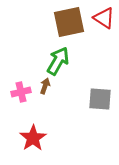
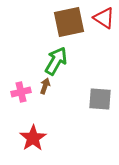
green arrow: moved 2 px left
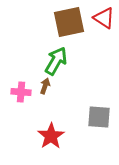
pink cross: rotated 18 degrees clockwise
gray square: moved 1 px left, 18 px down
red star: moved 18 px right, 2 px up
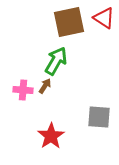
brown arrow: rotated 14 degrees clockwise
pink cross: moved 2 px right, 2 px up
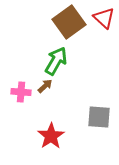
red triangle: rotated 10 degrees clockwise
brown square: rotated 24 degrees counterclockwise
brown arrow: rotated 14 degrees clockwise
pink cross: moved 2 px left, 2 px down
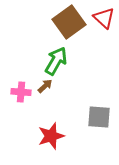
red star: rotated 16 degrees clockwise
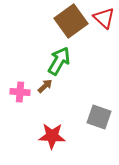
brown square: moved 2 px right, 1 px up
green arrow: moved 3 px right
pink cross: moved 1 px left
gray square: rotated 15 degrees clockwise
red star: moved 1 px right; rotated 20 degrees clockwise
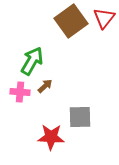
red triangle: rotated 25 degrees clockwise
green arrow: moved 27 px left
gray square: moved 19 px left; rotated 20 degrees counterclockwise
red star: moved 1 px left, 1 px down
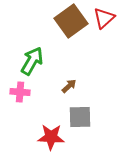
red triangle: rotated 10 degrees clockwise
brown arrow: moved 24 px right
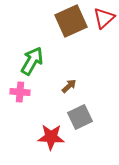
brown square: rotated 12 degrees clockwise
gray square: rotated 25 degrees counterclockwise
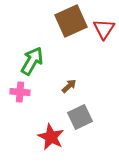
red triangle: moved 11 px down; rotated 15 degrees counterclockwise
red star: rotated 24 degrees clockwise
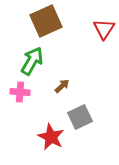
brown square: moved 25 px left
brown arrow: moved 7 px left
